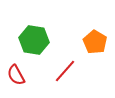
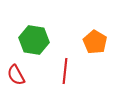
red line: rotated 35 degrees counterclockwise
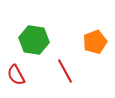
orange pentagon: rotated 20 degrees clockwise
red line: rotated 35 degrees counterclockwise
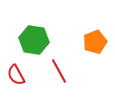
red line: moved 6 px left
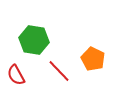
orange pentagon: moved 2 px left, 17 px down; rotated 25 degrees counterclockwise
red line: rotated 15 degrees counterclockwise
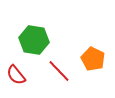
red semicircle: rotated 10 degrees counterclockwise
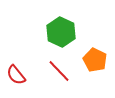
green hexagon: moved 27 px right, 8 px up; rotated 16 degrees clockwise
orange pentagon: moved 2 px right, 1 px down
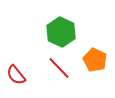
red line: moved 3 px up
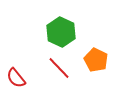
orange pentagon: moved 1 px right
red semicircle: moved 3 px down
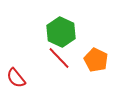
red line: moved 10 px up
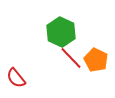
red line: moved 12 px right
